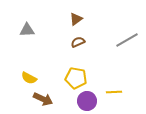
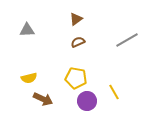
yellow semicircle: rotated 42 degrees counterclockwise
yellow line: rotated 63 degrees clockwise
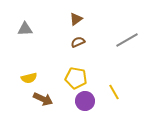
gray triangle: moved 2 px left, 1 px up
purple circle: moved 2 px left
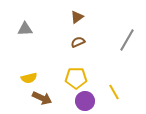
brown triangle: moved 1 px right, 2 px up
gray line: rotated 30 degrees counterclockwise
yellow pentagon: rotated 10 degrees counterclockwise
brown arrow: moved 1 px left, 1 px up
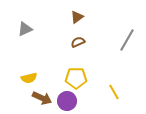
gray triangle: rotated 21 degrees counterclockwise
purple circle: moved 18 px left
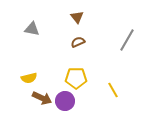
brown triangle: rotated 32 degrees counterclockwise
gray triangle: moved 7 px right; rotated 35 degrees clockwise
yellow line: moved 1 px left, 2 px up
purple circle: moved 2 px left
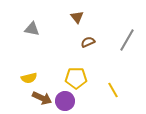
brown semicircle: moved 10 px right
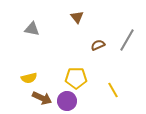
brown semicircle: moved 10 px right, 3 px down
purple circle: moved 2 px right
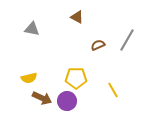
brown triangle: rotated 24 degrees counterclockwise
